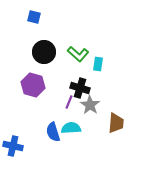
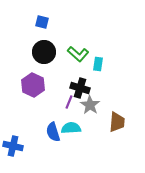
blue square: moved 8 px right, 5 px down
purple hexagon: rotated 10 degrees clockwise
brown trapezoid: moved 1 px right, 1 px up
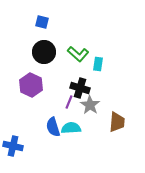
purple hexagon: moved 2 px left
blue semicircle: moved 5 px up
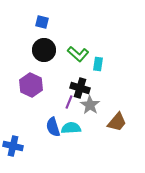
black circle: moved 2 px up
brown trapezoid: rotated 35 degrees clockwise
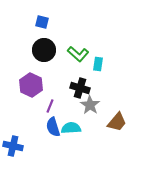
purple line: moved 19 px left, 4 px down
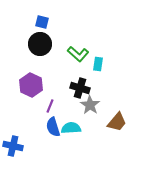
black circle: moved 4 px left, 6 px up
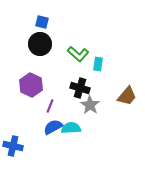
brown trapezoid: moved 10 px right, 26 px up
blue semicircle: rotated 78 degrees clockwise
